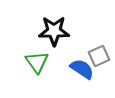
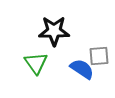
gray square: rotated 20 degrees clockwise
green triangle: moved 1 px left, 1 px down
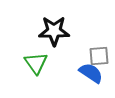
blue semicircle: moved 9 px right, 4 px down
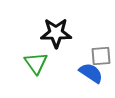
black star: moved 2 px right, 2 px down
gray square: moved 2 px right
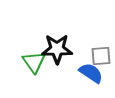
black star: moved 1 px right, 16 px down
green triangle: moved 2 px left, 1 px up
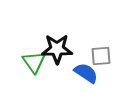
blue semicircle: moved 5 px left
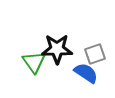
gray square: moved 6 px left, 2 px up; rotated 15 degrees counterclockwise
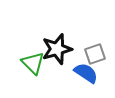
black star: rotated 16 degrees counterclockwise
green triangle: moved 1 px left, 1 px down; rotated 10 degrees counterclockwise
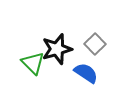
gray square: moved 10 px up; rotated 25 degrees counterclockwise
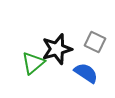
gray square: moved 2 px up; rotated 20 degrees counterclockwise
green triangle: rotated 35 degrees clockwise
